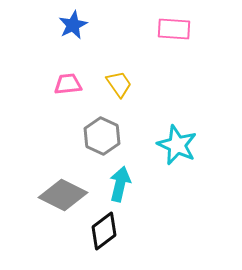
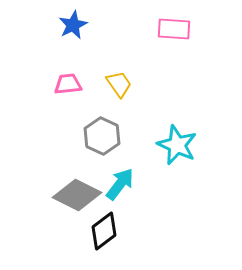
cyan arrow: rotated 24 degrees clockwise
gray diamond: moved 14 px right
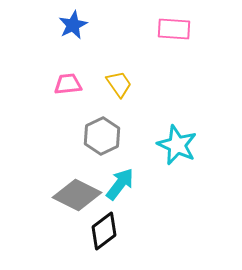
gray hexagon: rotated 9 degrees clockwise
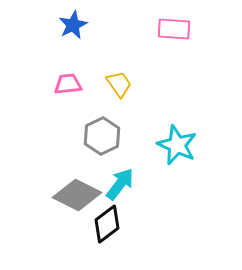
black diamond: moved 3 px right, 7 px up
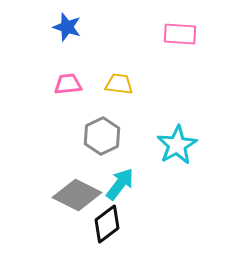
blue star: moved 6 px left, 2 px down; rotated 28 degrees counterclockwise
pink rectangle: moved 6 px right, 5 px down
yellow trapezoid: rotated 48 degrees counterclockwise
cyan star: rotated 18 degrees clockwise
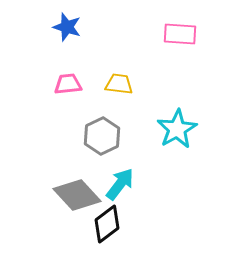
cyan star: moved 16 px up
gray diamond: rotated 21 degrees clockwise
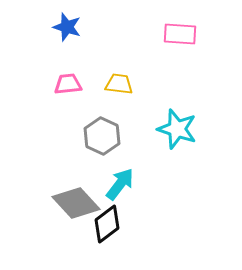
cyan star: rotated 24 degrees counterclockwise
gray hexagon: rotated 9 degrees counterclockwise
gray diamond: moved 1 px left, 8 px down
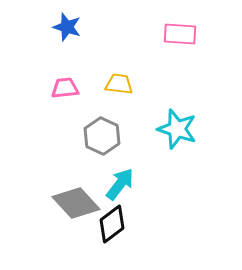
pink trapezoid: moved 3 px left, 4 px down
black diamond: moved 5 px right
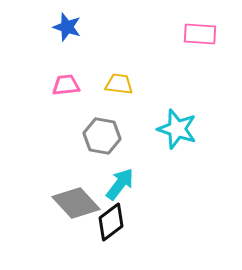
pink rectangle: moved 20 px right
pink trapezoid: moved 1 px right, 3 px up
gray hexagon: rotated 15 degrees counterclockwise
black diamond: moved 1 px left, 2 px up
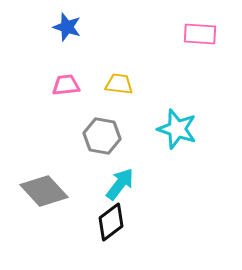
gray diamond: moved 32 px left, 12 px up
